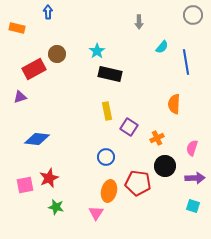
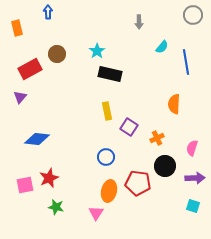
orange rectangle: rotated 63 degrees clockwise
red rectangle: moved 4 px left
purple triangle: rotated 32 degrees counterclockwise
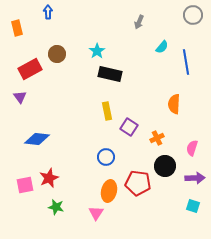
gray arrow: rotated 24 degrees clockwise
purple triangle: rotated 16 degrees counterclockwise
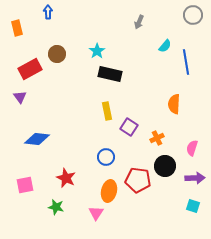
cyan semicircle: moved 3 px right, 1 px up
red star: moved 17 px right; rotated 24 degrees counterclockwise
red pentagon: moved 3 px up
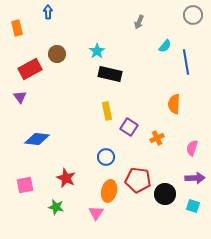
black circle: moved 28 px down
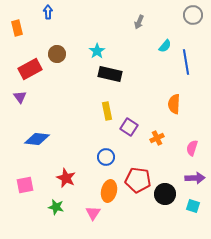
pink triangle: moved 3 px left
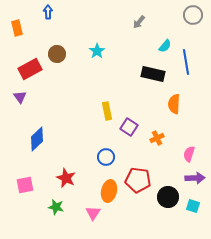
gray arrow: rotated 16 degrees clockwise
black rectangle: moved 43 px right
blue diamond: rotated 50 degrees counterclockwise
pink semicircle: moved 3 px left, 6 px down
black circle: moved 3 px right, 3 px down
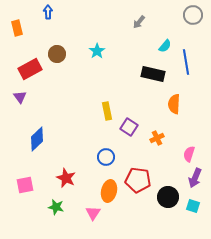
purple arrow: rotated 114 degrees clockwise
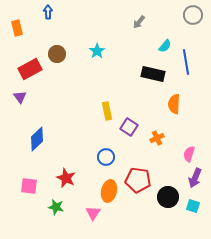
pink square: moved 4 px right, 1 px down; rotated 18 degrees clockwise
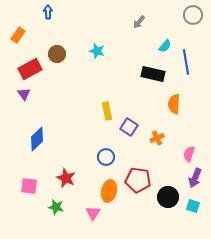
orange rectangle: moved 1 px right, 7 px down; rotated 49 degrees clockwise
cyan star: rotated 21 degrees counterclockwise
purple triangle: moved 4 px right, 3 px up
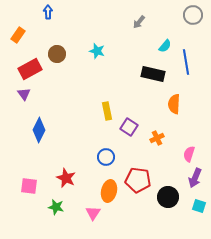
blue diamond: moved 2 px right, 9 px up; rotated 20 degrees counterclockwise
cyan square: moved 6 px right
